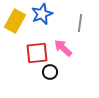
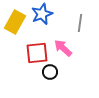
yellow rectangle: moved 1 px down
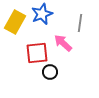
pink arrow: moved 5 px up
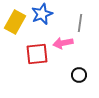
pink arrow: rotated 54 degrees counterclockwise
red square: moved 1 px down
black circle: moved 29 px right, 3 px down
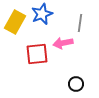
black circle: moved 3 px left, 9 px down
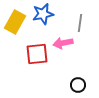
blue star: moved 1 px right; rotated 10 degrees clockwise
black circle: moved 2 px right, 1 px down
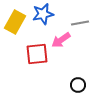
gray line: rotated 72 degrees clockwise
pink arrow: moved 2 px left, 3 px up; rotated 24 degrees counterclockwise
